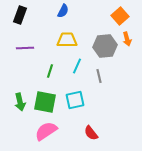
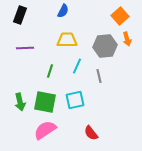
pink semicircle: moved 1 px left, 1 px up
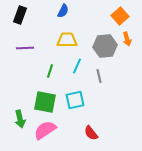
green arrow: moved 17 px down
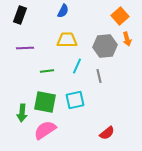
green line: moved 3 px left; rotated 64 degrees clockwise
green arrow: moved 2 px right, 6 px up; rotated 18 degrees clockwise
red semicircle: moved 16 px right; rotated 91 degrees counterclockwise
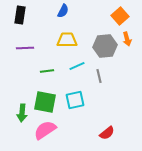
black rectangle: rotated 12 degrees counterclockwise
cyan line: rotated 42 degrees clockwise
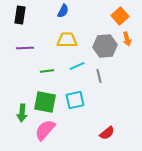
pink semicircle: rotated 15 degrees counterclockwise
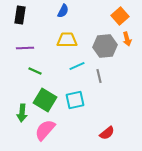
green line: moved 12 px left; rotated 32 degrees clockwise
green square: moved 2 px up; rotated 20 degrees clockwise
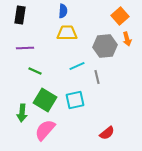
blue semicircle: rotated 24 degrees counterclockwise
yellow trapezoid: moved 7 px up
gray line: moved 2 px left, 1 px down
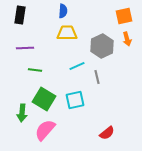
orange square: moved 4 px right; rotated 30 degrees clockwise
gray hexagon: moved 3 px left; rotated 20 degrees counterclockwise
green line: moved 1 px up; rotated 16 degrees counterclockwise
green square: moved 1 px left, 1 px up
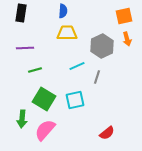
black rectangle: moved 1 px right, 2 px up
green line: rotated 24 degrees counterclockwise
gray line: rotated 32 degrees clockwise
green arrow: moved 6 px down
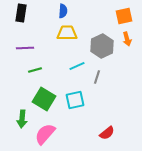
pink semicircle: moved 4 px down
